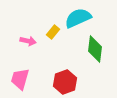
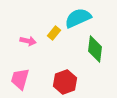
yellow rectangle: moved 1 px right, 1 px down
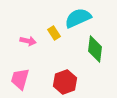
yellow rectangle: rotated 72 degrees counterclockwise
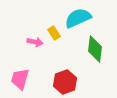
pink arrow: moved 7 px right, 1 px down
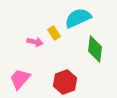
pink trapezoid: rotated 25 degrees clockwise
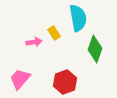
cyan semicircle: rotated 104 degrees clockwise
pink arrow: moved 1 px left; rotated 21 degrees counterclockwise
green diamond: rotated 12 degrees clockwise
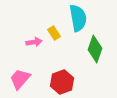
red hexagon: moved 3 px left
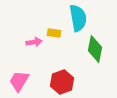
yellow rectangle: rotated 48 degrees counterclockwise
green diamond: rotated 8 degrees counterclockwise
pink trapezoid: moved 1 px left, 2 px down; rotated 10 degrees counterclockwise
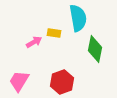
pink arrow: rotated 21 degrees counterclockwise
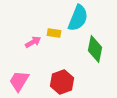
cyan semicircle: rotated 32 degrees clockwise
pink arrow: moved 1 px left
